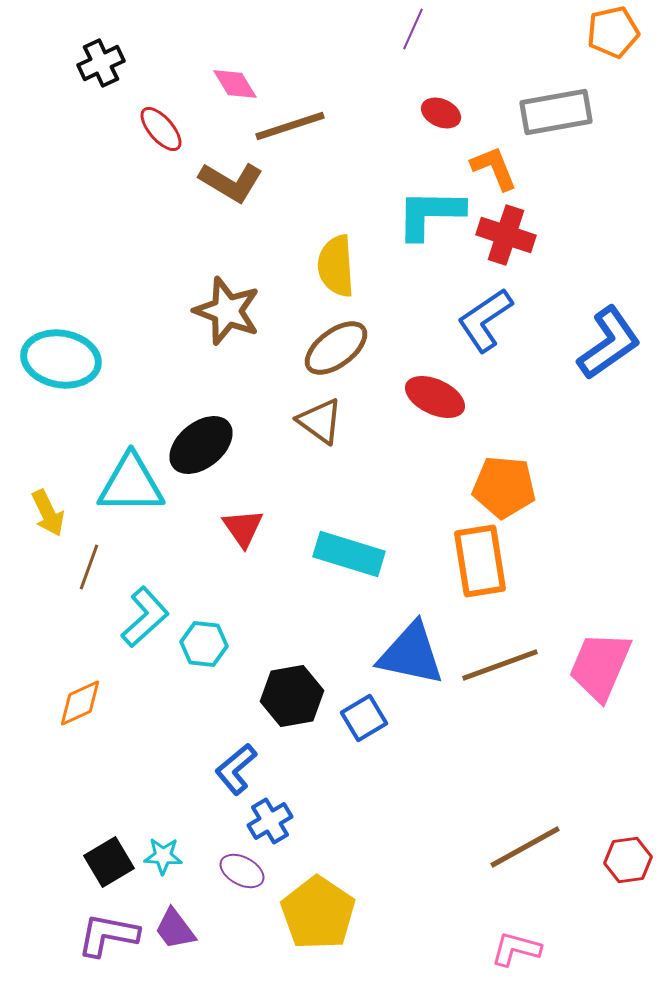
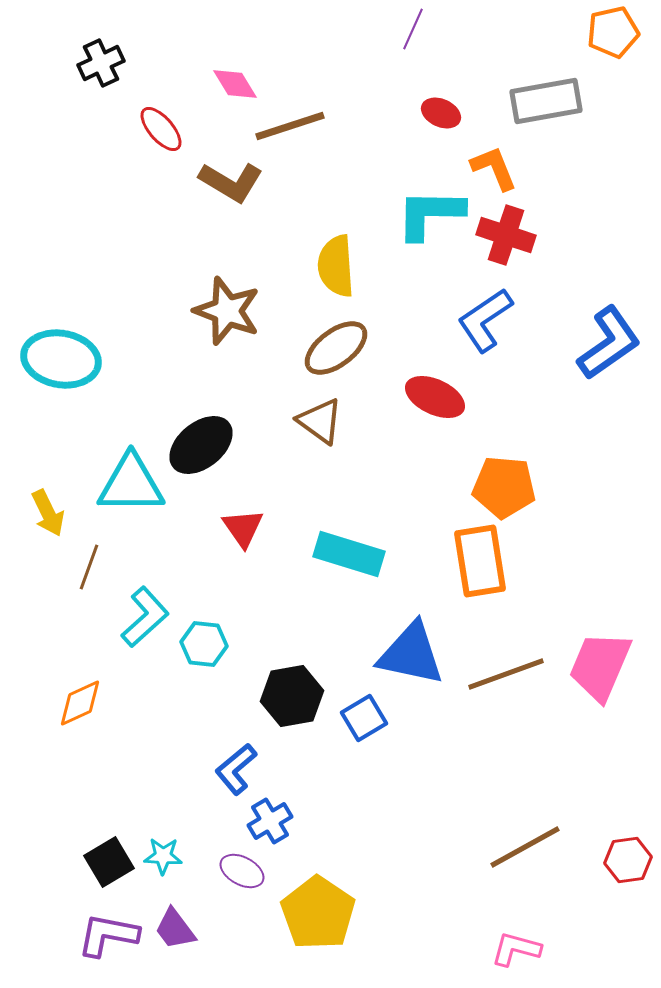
gray rectangle at (556, 112): moved 10 px left, 11 px up
brown line at (500, 665): moved 6 px right, 9 px down
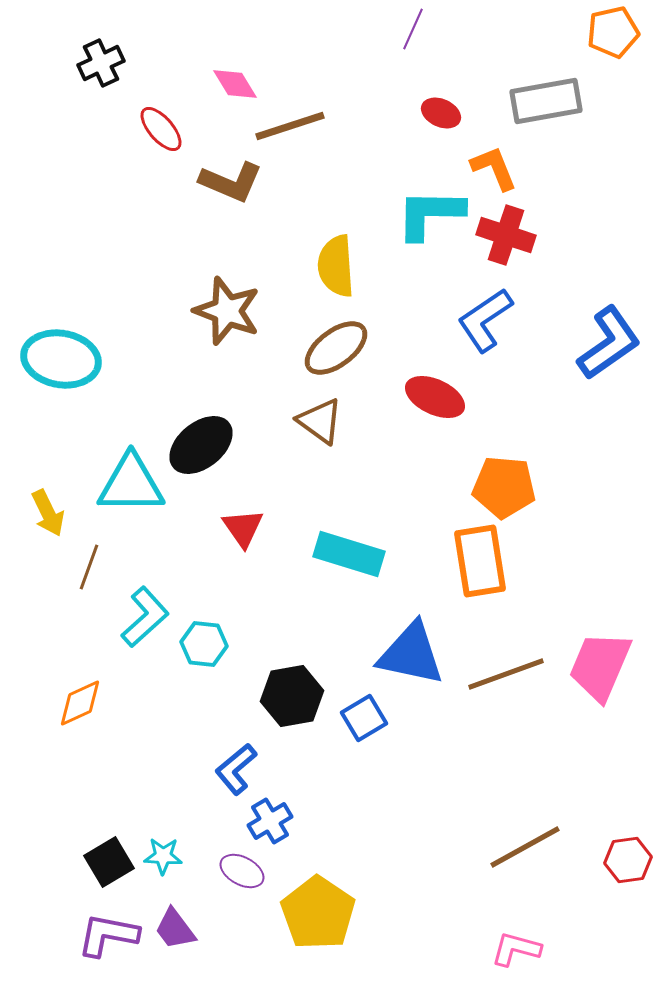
brown L-shape at (231, 182): rotated 8 degrees counterclockwise
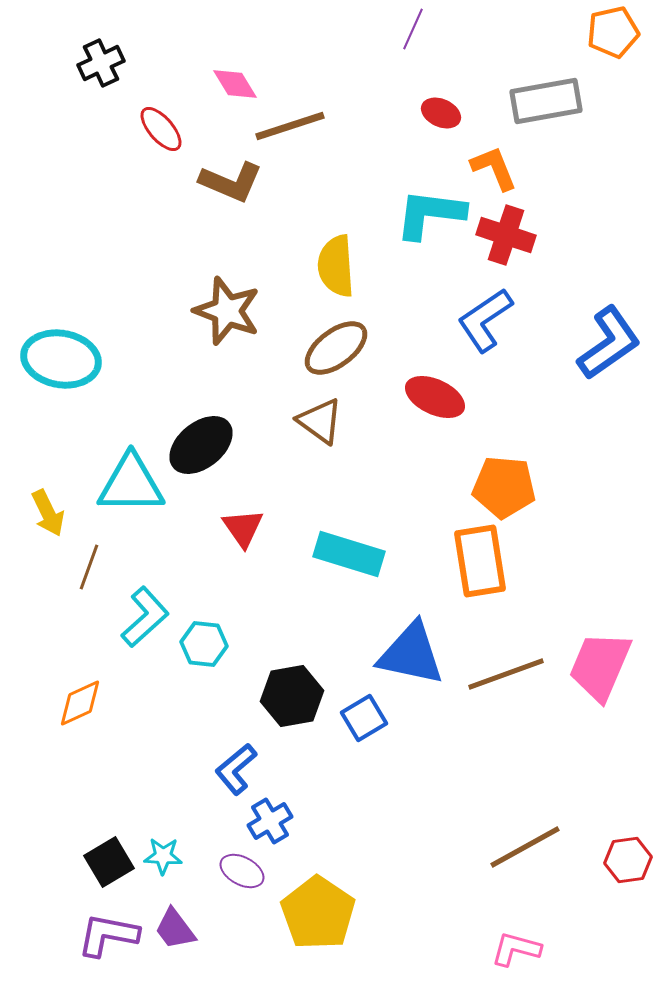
cyan L-shape at (430, 214): rotated 6 degrees clockwise
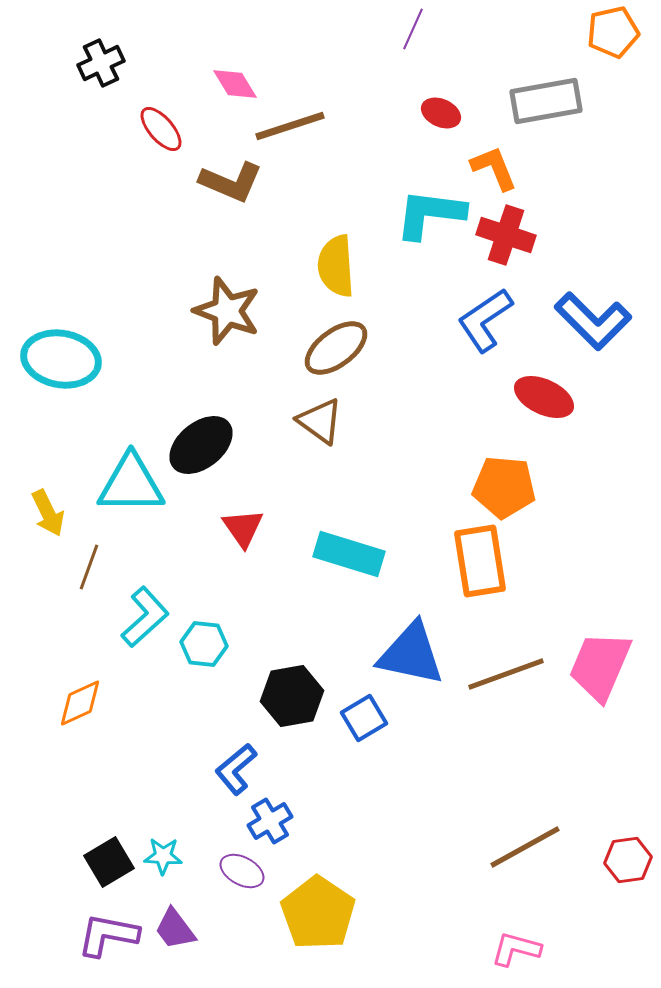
blue L-shape at (609, 343): moved 16 px left, 22 px up; rotated 80 degrees clockwise
red ellipse at (435, 397): moved 109 px right
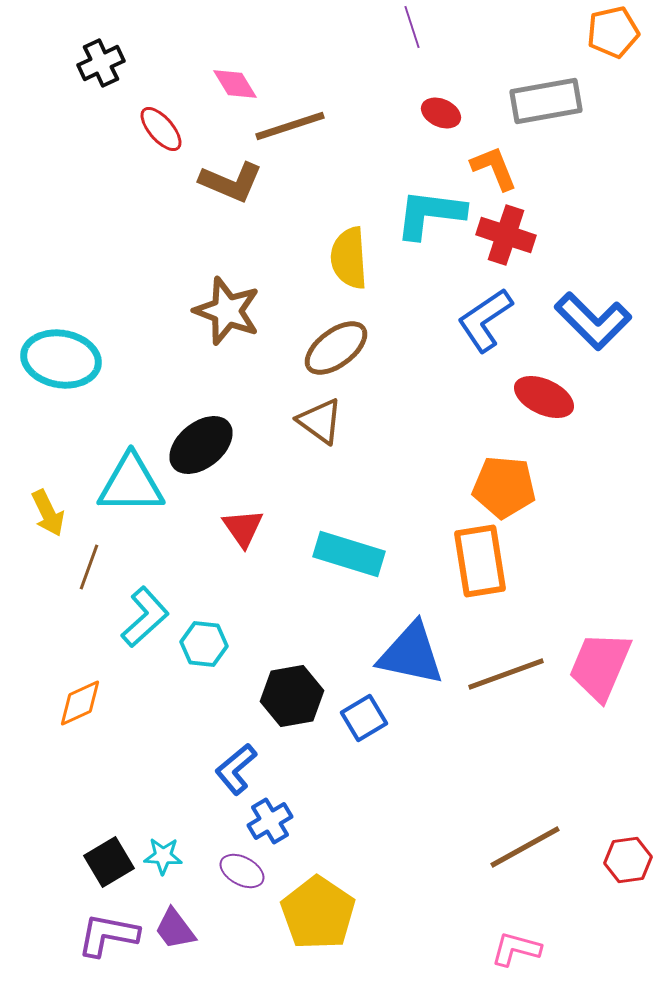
purple line at (413, 29): moved 1 px left, 2 px up; rotated 42 degrees counterclockwise
yellow semicircle at (336, 266): moved 13 px right, 8 px up
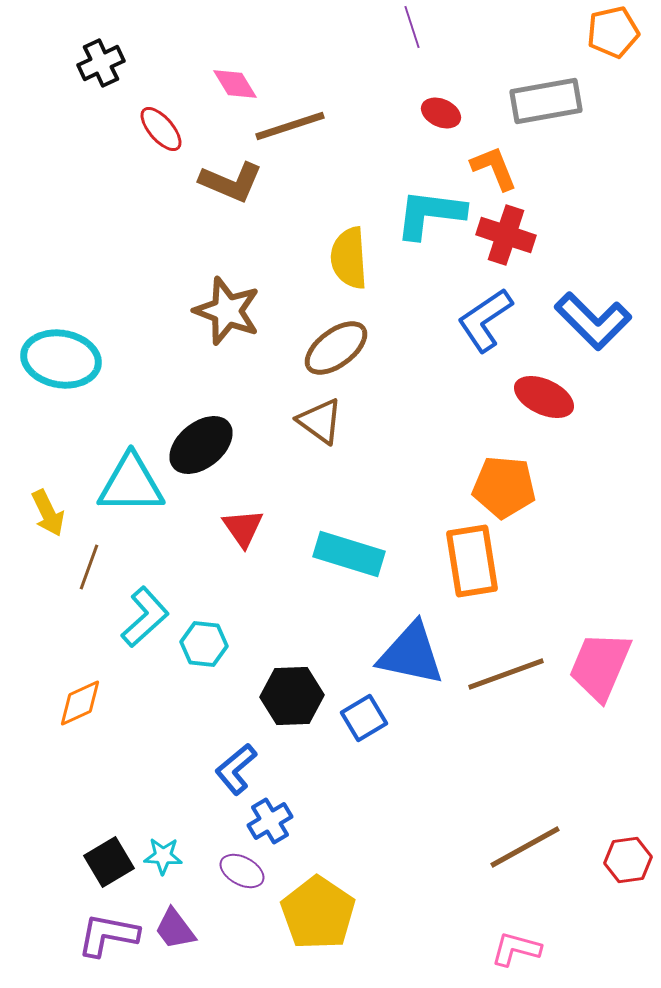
orange rectangle at (480, 561): moved 8 px left
black hexagon at (292, 696): rotated 8 degrees clockwise
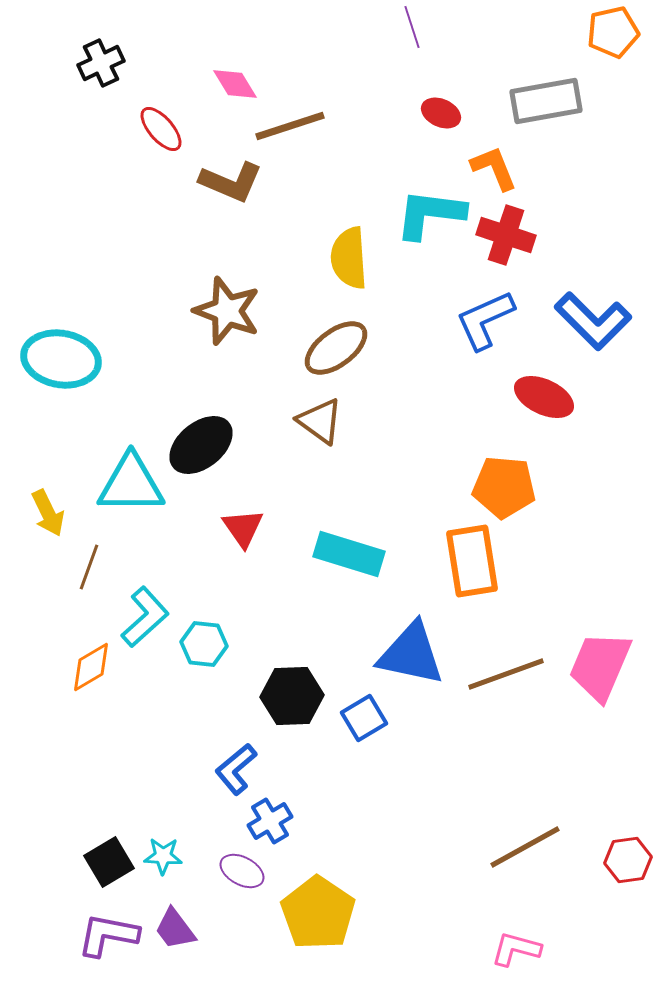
blue L-shape at (485, 320): rotated 10 degrees clockwise
orange diamond at (80, 703): moved 11 px right, 36 px up; rotated 6 degrees counterclockwise
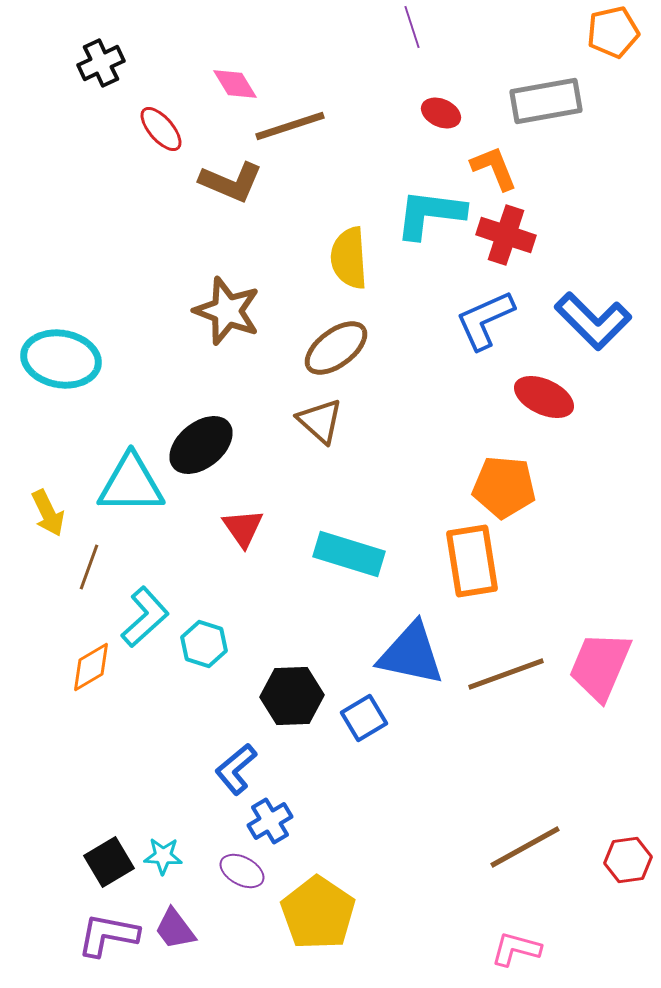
brown triangle at (320, 421): rotated 6 degrees clockwise
cyan hexagon at (204, 644): rotated 12 degrees clockwise
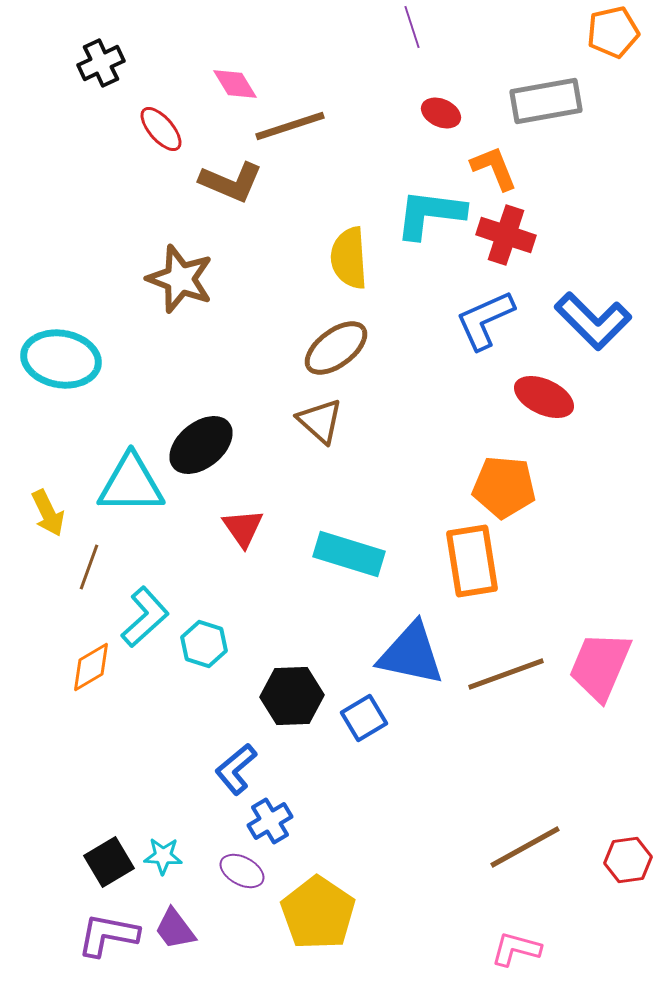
brown star at (227, 311): moved 47 px left, 32 px up
